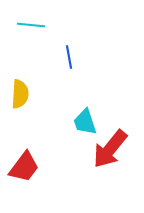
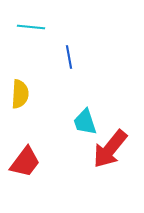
cyan line: moved 2 px down
red trapezoid: moved 1 px right, 5 px up
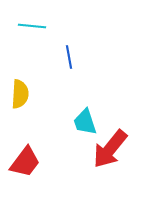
cyan line: moved 1 px right, 1 px up
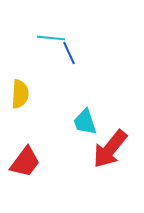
cyan line: moved 19 px right, 12 px down
blue line: moved 4 px up; rotated 15 degrees counterclockwise
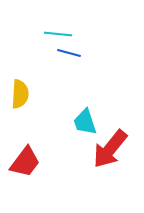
cyan line: moved 7 px right, 4 px up
blue line: rotated 50 degrees counterclockwise
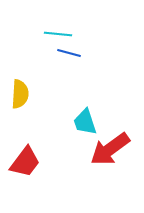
red arrow: rotated 15 degrees clockwise
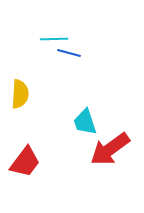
cyan line: moved 4 px left, 5 px down; rotated 8 degrees counterclockwise
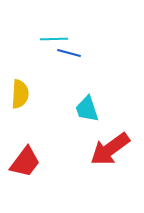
cyan trapezoid: moved 2 px right, 13 px up
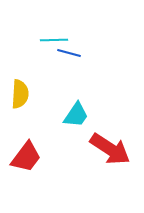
cyan line: moved 1 px down
cyan trapezoid: moved 11 px left, 6 px down; rotated 128 degrees counterclockwise
red arrow: rotated 111 degrees counterclockwise
red trapezoid: moved 1 px right, 5 px up
